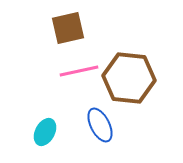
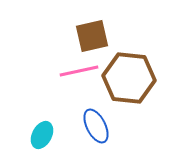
brown square: moved 24 px right, 8 px down
blue ellipse: moved 4 px left, 1 px down
cyan ellipse: moved 3 px left, 3 px down
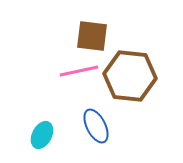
brown square: rotated 20 degrees clockwise
brown hexagon: moved 1 px right, 2 px up
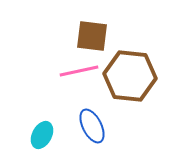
blue ellipse: moved 4 px left
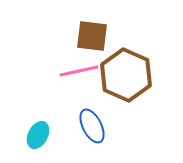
brown hexagon: moved 4 px left, 1 px up; rotated 18 degrees clockwise
cyan ellipse: moved 4 px left
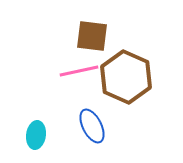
brown hexagon: moved 2 px down
cyan ellipse: moved 2 px left; rotated 20 degrees counterclockwise
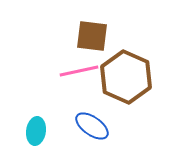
blue ellipse: rotated 28 degrees counterclockwise
cyan ellipse: moved 4 px up
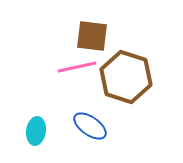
pink line: moved 2 px left, 4 px up
brown hexagon: rotated 6 degrees counterclockwise
blue ellipse: moved 2 px left
